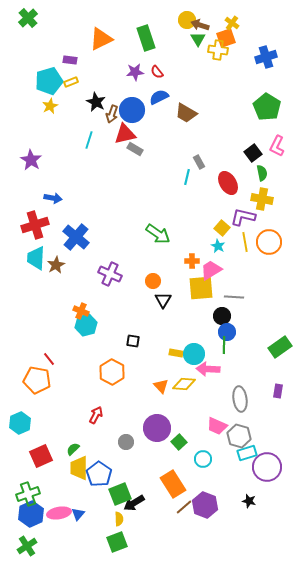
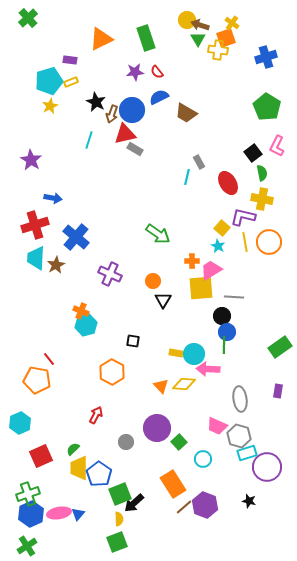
black arrow at (134, 503): rotated 10 degrees counterclockwise
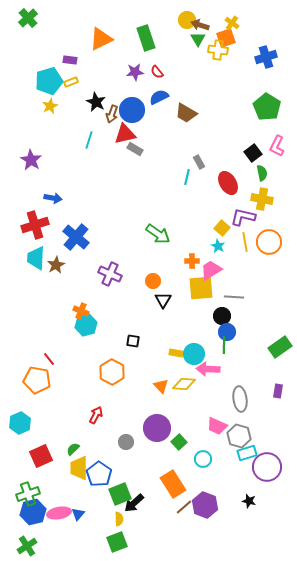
blue hexagon at (31, 514): moved 2 px right, 2 px up; rotated 10 degrees clockwise
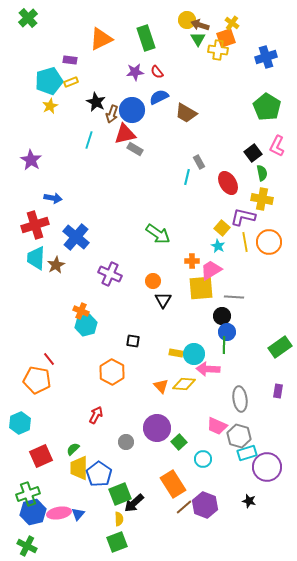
green cross at (27, 546): rotated 30 degrees counterclockwise
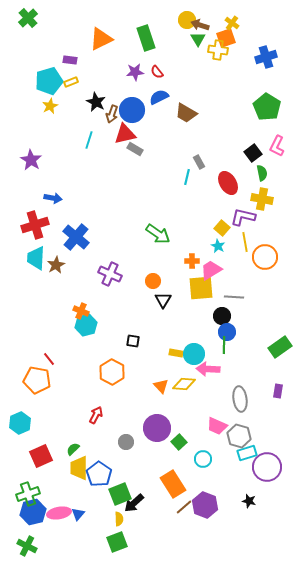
orange circle at (269, 242): moved 4 px left, 15 px down
